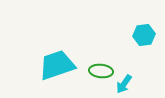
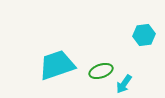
green ellipse: rotated 25 degrees counterclockwise
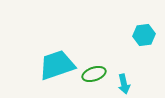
green ellipse: moved 7 px left, 3 px down
cyan arrow: rotated 48 degrees counterclockwise
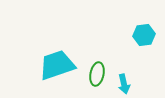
green ellipse: moved 3 px right; rotated 60 degrees counterclockwise
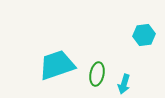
cyan arrow: rotated 30 degrees clockwise
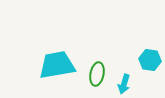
cyan hexagon: moved 6 px right, 25 px down; rotated 15 degrees clockwise
cyan trapezoid: rotated 9 degrees clockwise
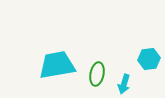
cyan hexagon: moved 1 px left, 1 px up; rotated 15 degrees counterclockwise
